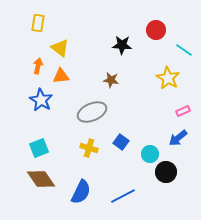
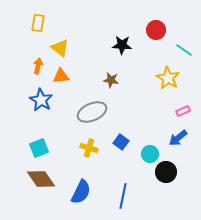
blue line: rotated 50 degrees counterclockwise
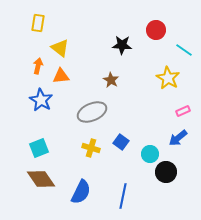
brown star: rotated 21 degrees clockwise
yellow cross: moved 2 px right
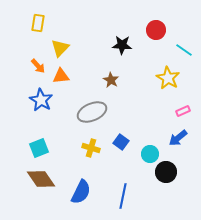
yellow triangle: rotated 36 degrees clockwise
orange arrow: rotated 126 degrees clockwise
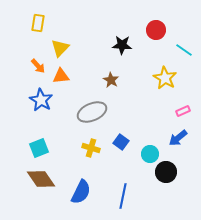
yellow star: moved 3 px left
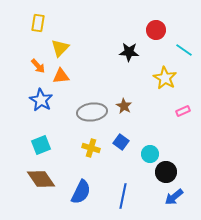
black star: moved 7 px right, 7 px down
brown star: moved 13 px right, 26 px down
gray ellipse: rotated 16 degrees clockwise
blue arrow: moved 4 px left, 59 px down
cyan square: moved 2 px right, 3 px up
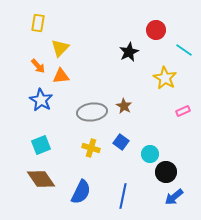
black star: rotated 30 degrees counterclockwise
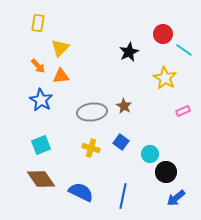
red circle: moved 7 px right, 4 px down
blue semicircle: rotated 90 degrees counterclockwise
blue arrow: moved 2 px right, 1 px down
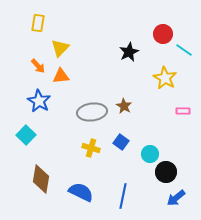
blue star: moved 2 px left, 1 px down
pink rectangle: rotated 24 degrees clockwise
cyan square: moved 15 px left, 10 px up; rotated 24 degrees counterclockwise
brown diamond: rotated 44 degrees clockwise
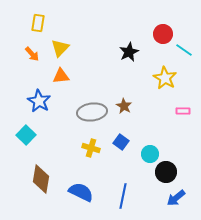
orange arrow: moved 6 px left, 12 px up
